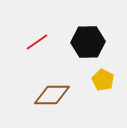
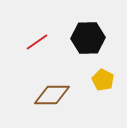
black hexagon: moved 4 px up
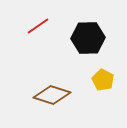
red line: moved 1 px right, 16 px up
brown diamond: rotated 18 degrees clockwise
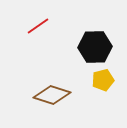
black hexagon: moved 7 px right, 9 px down
yellow pentagon: rotated 30 degrees clockwise
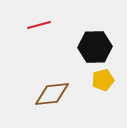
red line: moved 1 px right, 1 px up; rotated 20 degrees clockwise
brown diamond: moved 1 px up; rotated 24 degrees counterclockwise
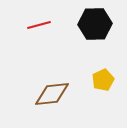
black hexagon: moved 23 px up
yellow pentagon: rotated 10 degrees counterclockwise
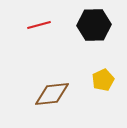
black hexagon: moved 1 px left, 1 px down
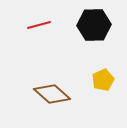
brown diamond: rotated 48 degrees clockwise
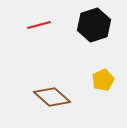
black hexagon: rotated 16 degrees counterclockwise
brown diamond: moved 3 px down
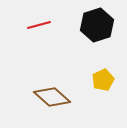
black hexagon: moved 3 px right
